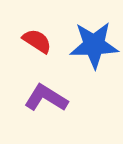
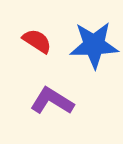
purple L-shape: moved 6 px right, 3 px down
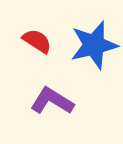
blue star: rotated 12 degrees counterclockwise
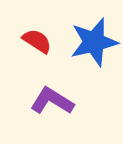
blue star: moved 3 px up
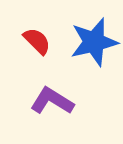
red semicircle: rotated 12 degrees clockwise
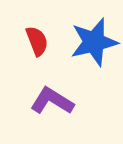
red semicircle: rotated 24 degrees clockwise
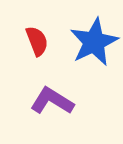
blue star: rotated 12 degrees counterclockwise
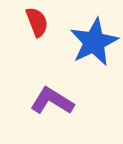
red semicircle: moved 19 px up
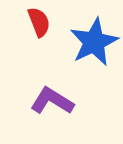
red semicircle: moved 2 px right
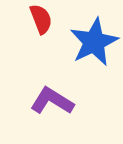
red semicircle: moved 2 px right, 3 px up
